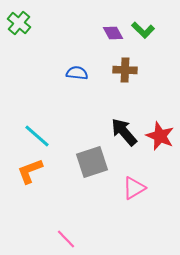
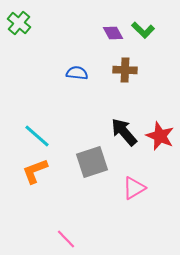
orange L-shape: moved 5 px right
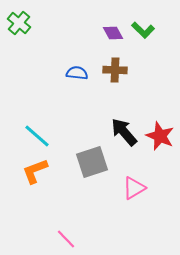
brown cross: moved 10 px left
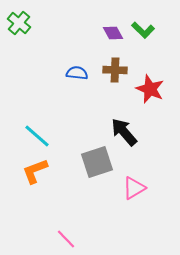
red star: moved 10 px left, 47 px up
gray square: moved 5 px right
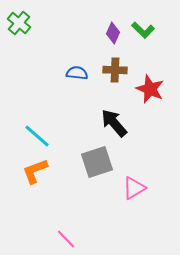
purple diamond: rotated 55 degrees clockwise
black arrow: moved 10 px left, 9 px up
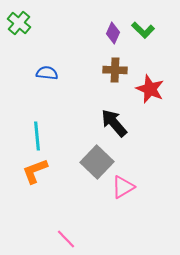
blue semicircle: moved 30 px left
cyan line: rotated 44 degrees clockwise
gray square: rotated 28 degrees counterclockwise
pink triangle: moved 11 px left, 1 px up
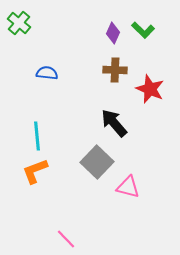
pink triangle: moved 5 px right; rotated 45 degrees clockwise
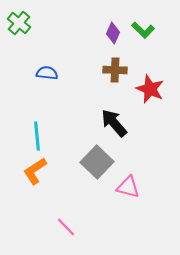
orange L-shape: rotated 12 degrees counterclockwise
pink line: moved 12 px up
